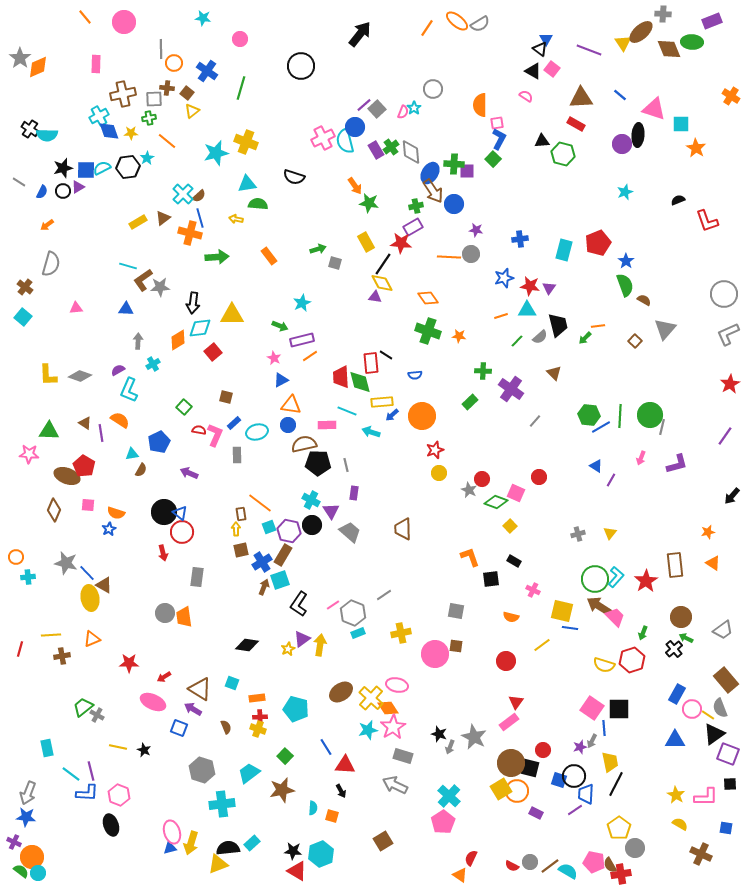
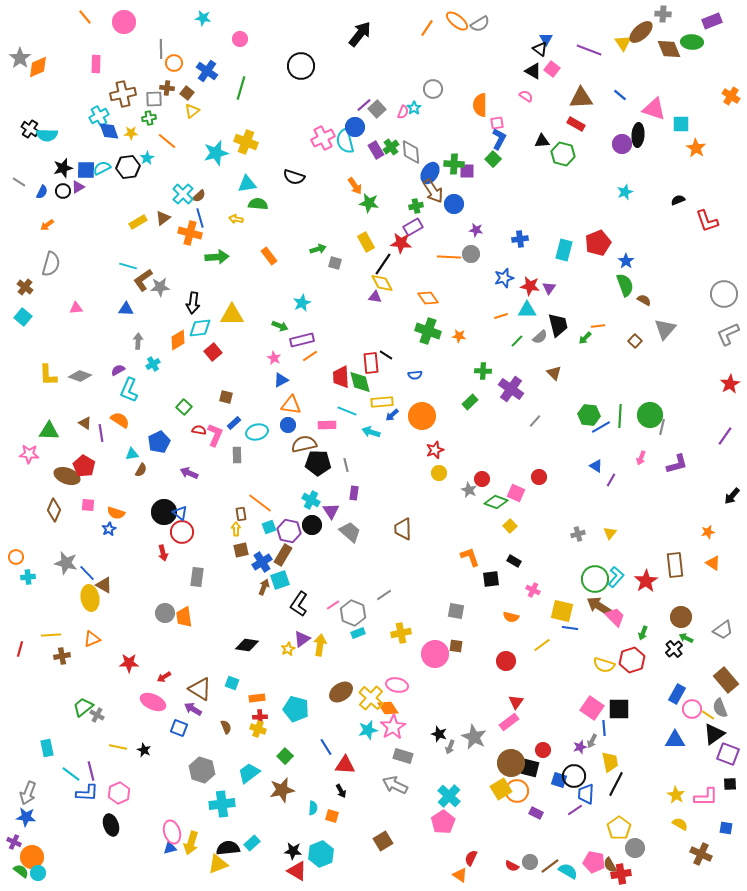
pink hexagon at (119, 795): moved 2 px up; rotated 15 degrees clockwise
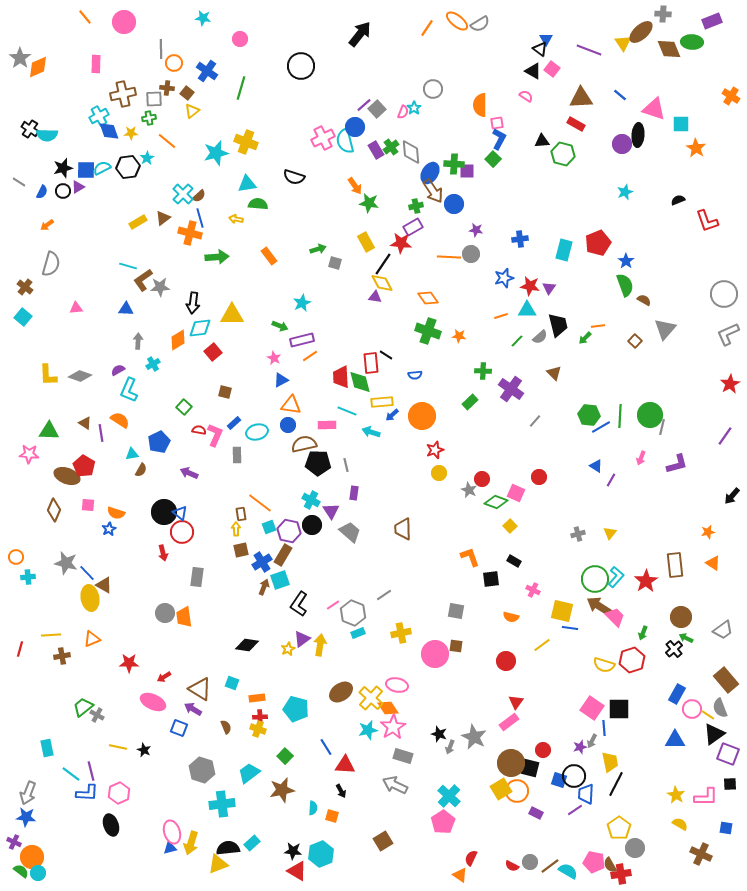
brown square at (226, 397): moved 1 px left, 5 px up
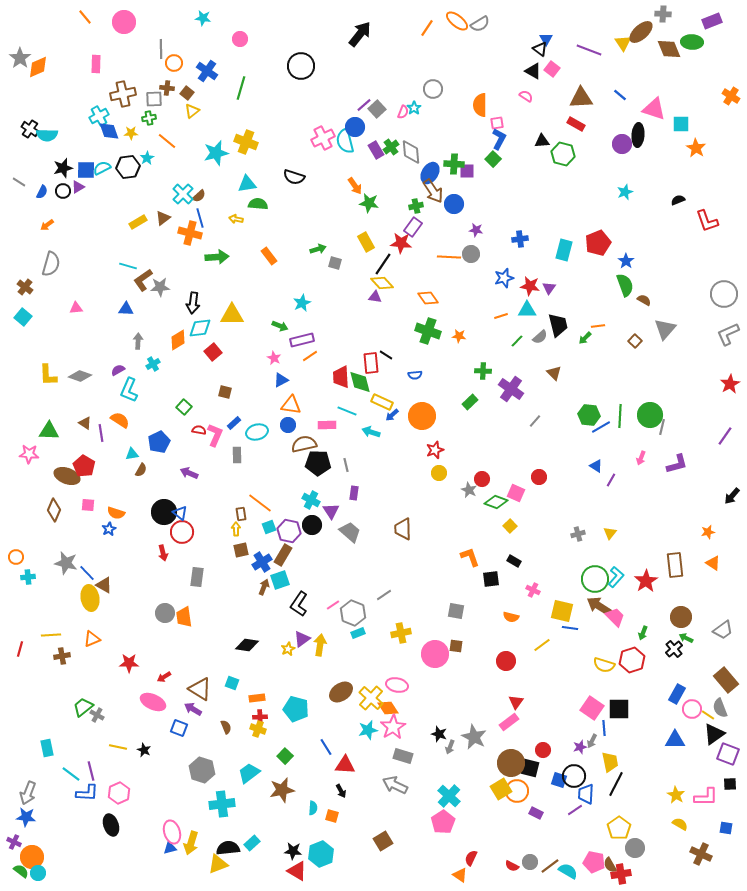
purple rectangle at (413, 227): rotated 24 degrees counterclockwise
yellow diamond at (382, 283): rotated 15 degrees counterclockwise
yellow rectangle at (382, 402): rotated 30 degrees clockwise
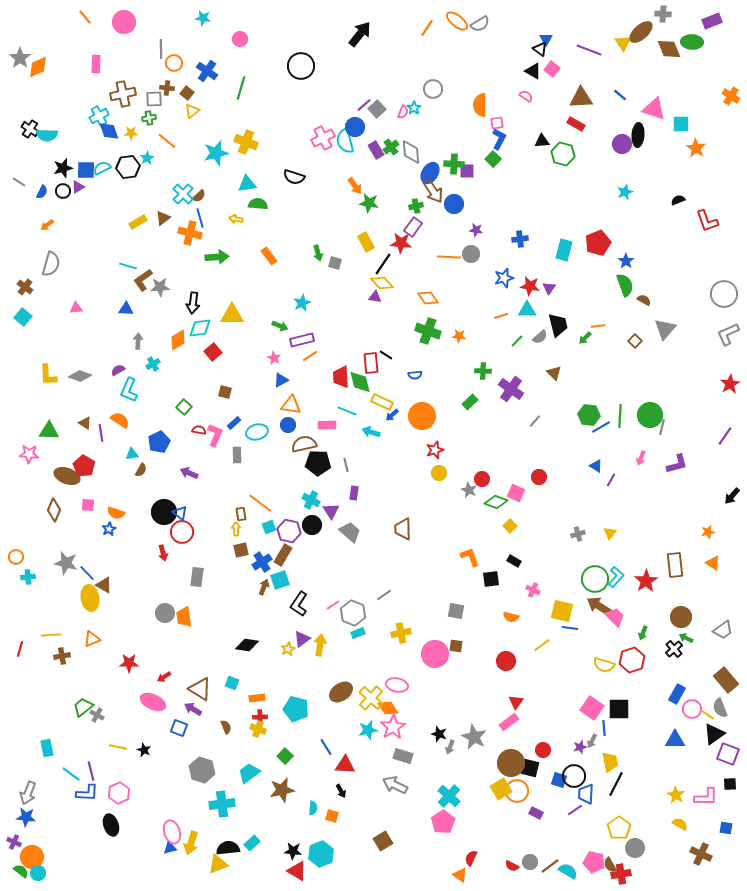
green arrow at (318, 249): moved 4 px down; rotated 91 degrees clockwise
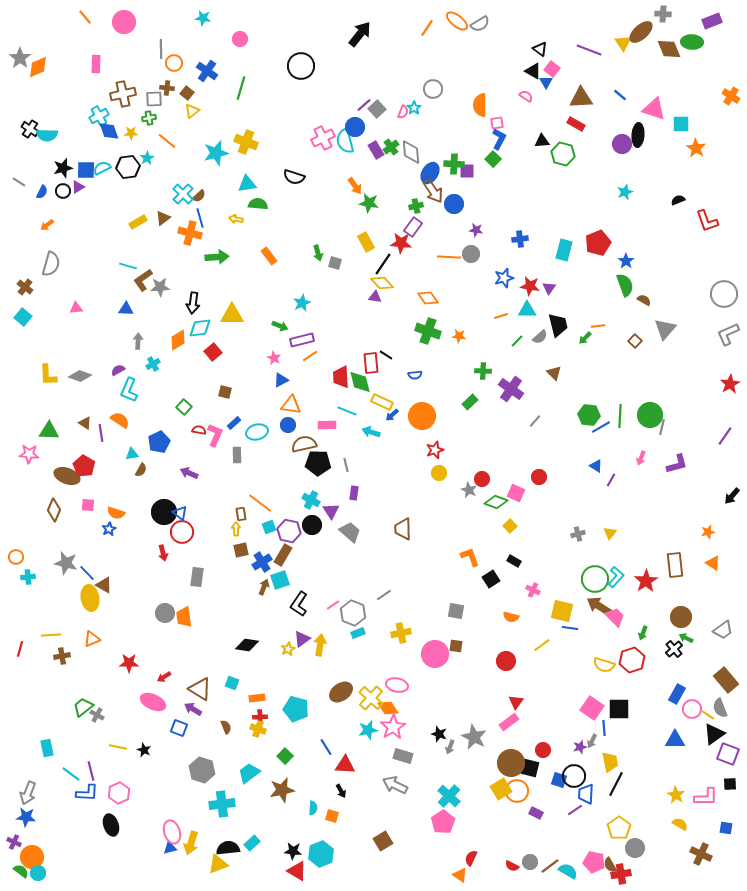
blue triangle at (546, 39): moved 43 px down
black square at (491, 579): rotated 24 degrees counterclockwise
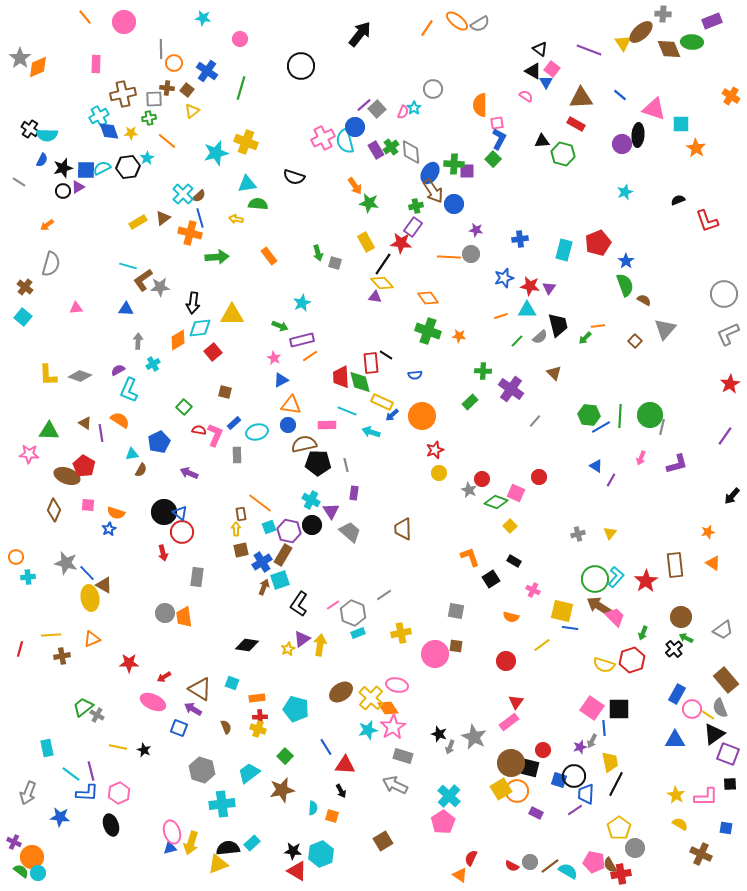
brown square at (187, 93): moved 3 px up
blue semicircle at (42, 192): moved 32 px up
blue star at (26, 817): moved 34 px right
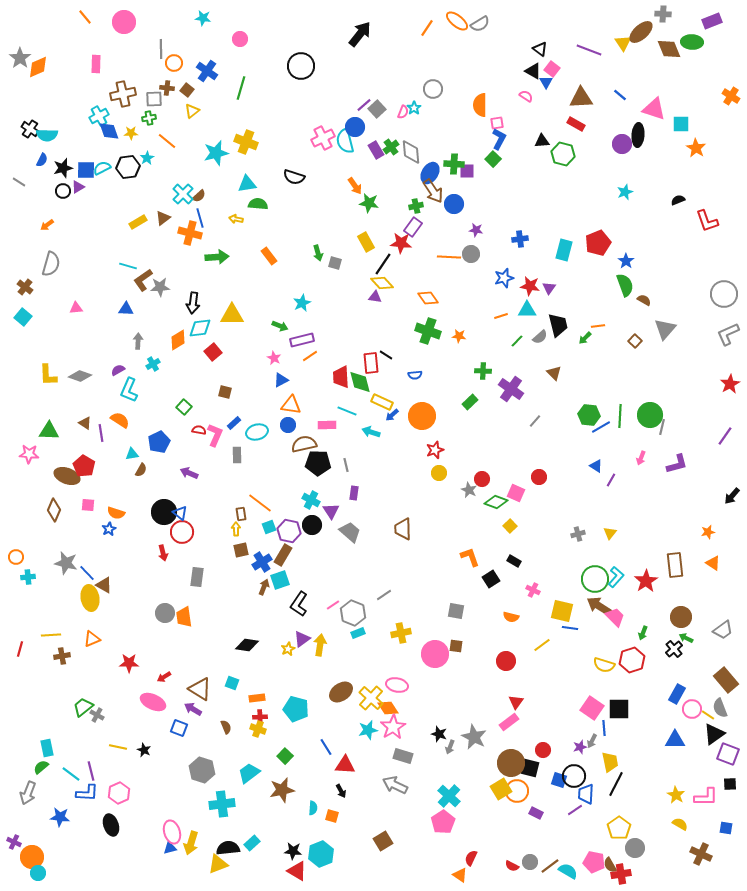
green semicircle at (21, 871): moved 20 px right, 104 px up; rotated 77 degrees counterclockwise
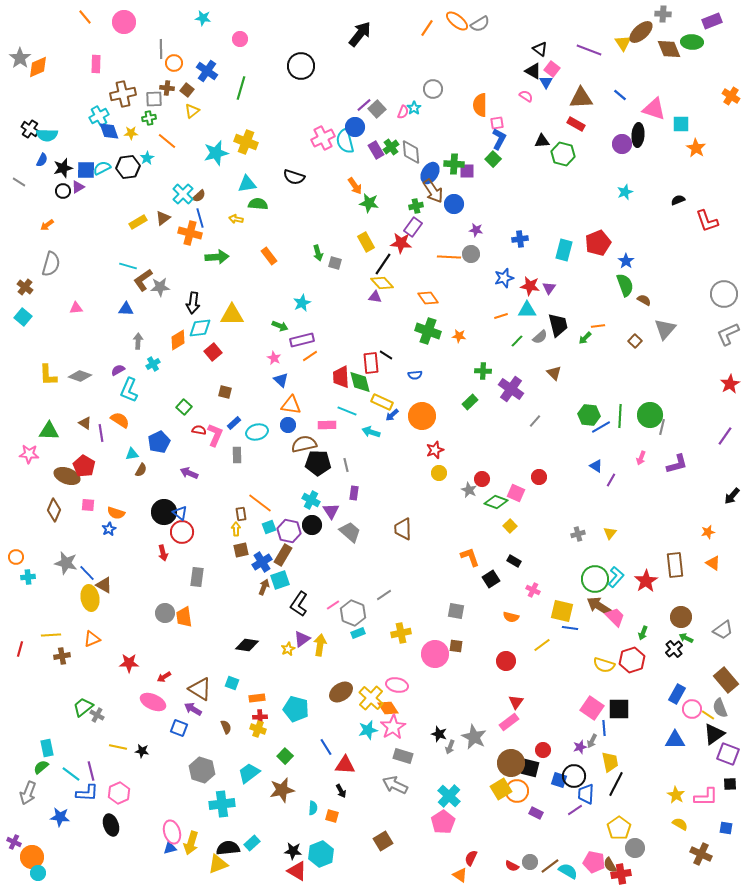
blue triangle at (281, 380): rotated 49 degrees counterclockwise
black star at (144, 750): moved 2 px left, 1 px down; rotated 16 degrees counterclockwise
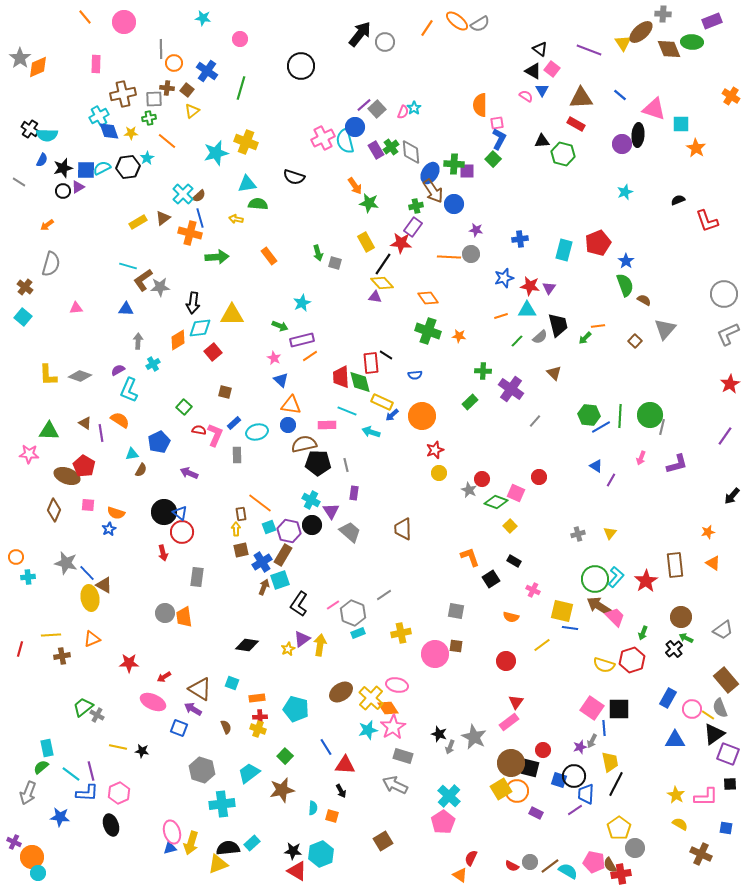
blue triangle at (546, 82): moved 4 px left, 8 px down
gray circle at (433, 89): moved 48 px left, 47 px up
blue rectangle at (677, 694): moved 9 px left, 4 px down
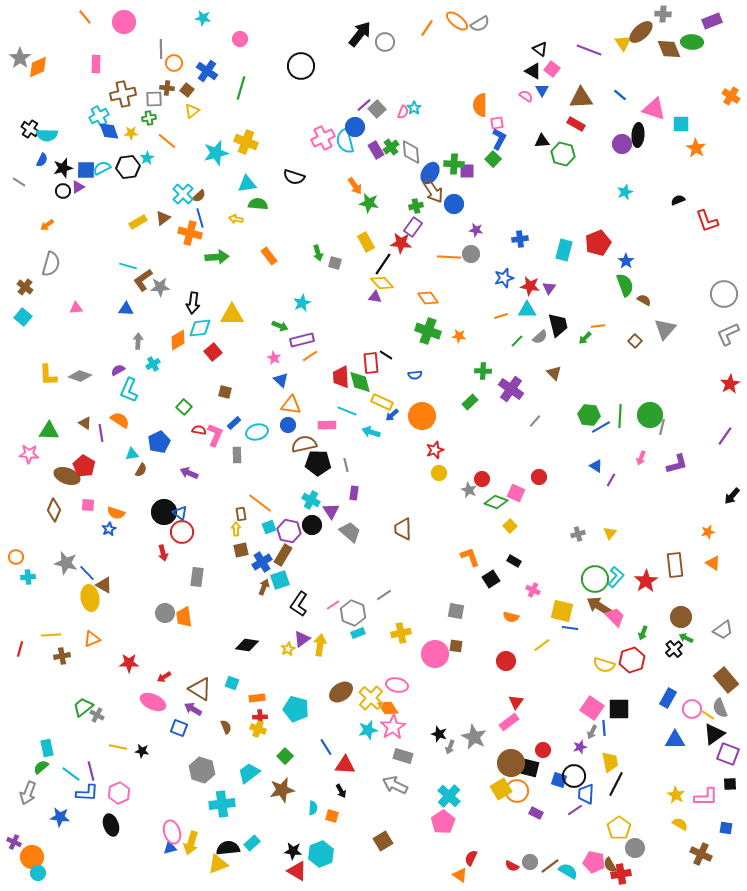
gray arrow at (592, 741): moved 9 px up
